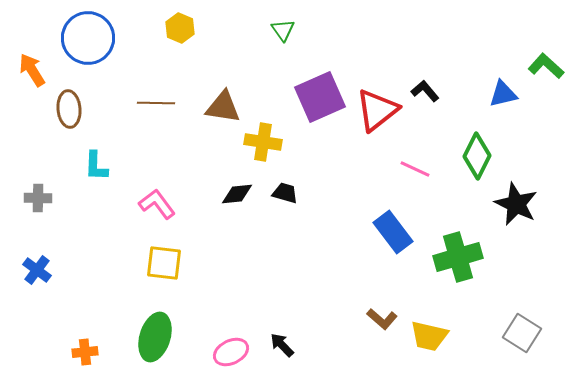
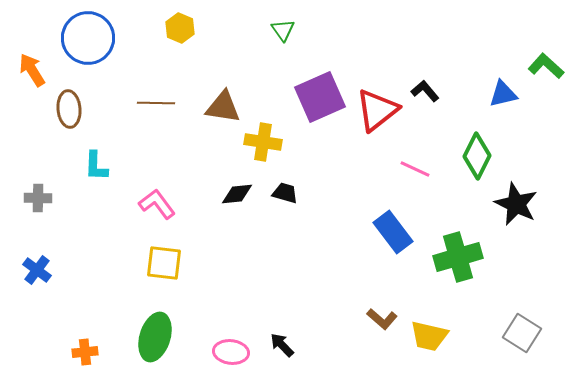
pink ellipse: rotated 32 degrees clockwise
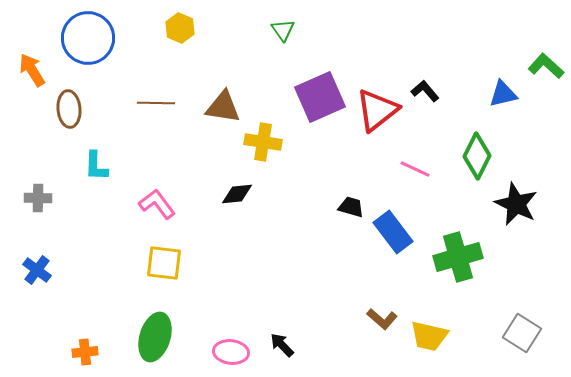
black trapezoid: moved 66 px right, 14 px down
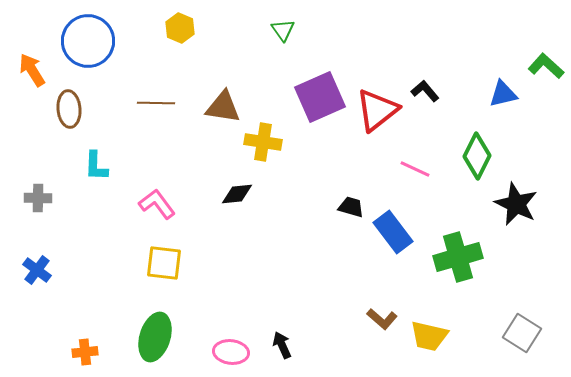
blue circle: moved 3 px down
black arrow: rotated 20 degrees clockwise
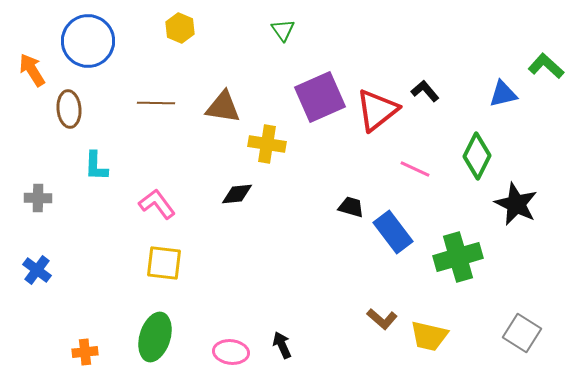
yellow cross: moved 4 px right, 2 px down
